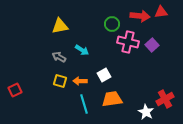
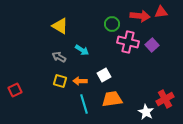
yellow triangle: rotated 42 degrees clockwise
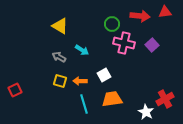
red triangle: moved 4 px right
pink cross: moved 4 px left, 1 px down
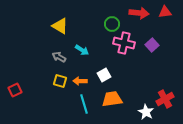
red arrow: moved 1 px left, 3 px up
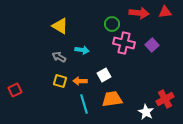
cyan arrow: rotated 24 degrees counterclockwise
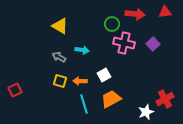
red arrow: moved 4 px left, 1 px down
purple square: moved 1 px right, 1 px up
orange trapezoid: moved 1 px left; rotated 20 degrees counterclockwise
white star: rotated 21 degrees clockwise
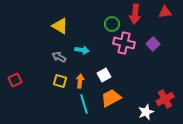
red arrow: rotated 90 degrees clockwise
orange arrow: rotated 96 degrees clockwise
red square: moved 10 px up
orange trapezoid: moved 1 px up
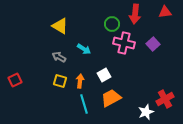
cyan arrow: moved 2 px right, 1 px up; rotated 24 degrees clockwise
